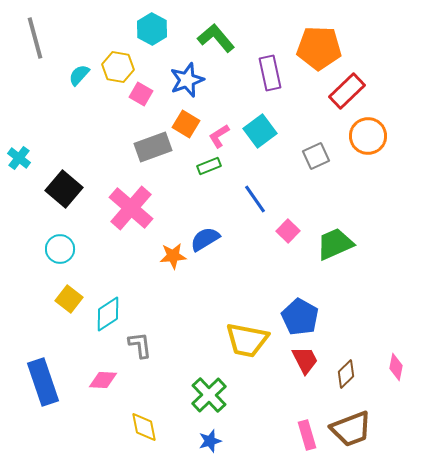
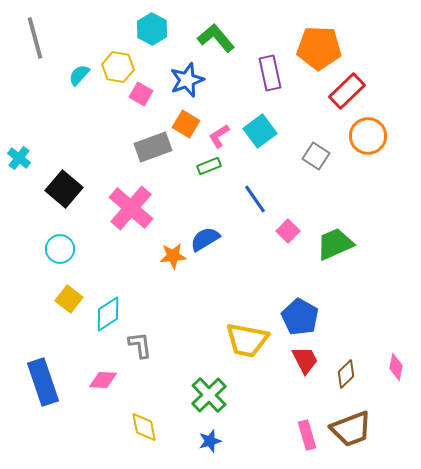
gray square at (316, 156): rotated 32 degrees counterclockwise
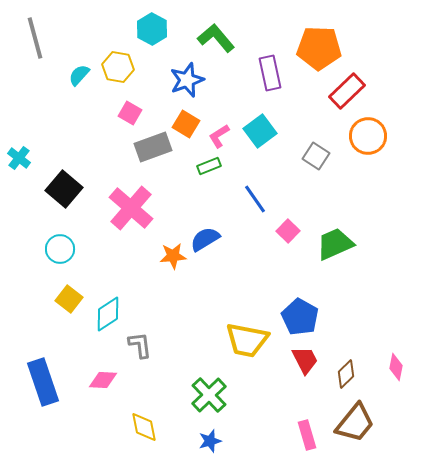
pink square at (141, 94): moved 11 px left, 19 px down
brown trapezoid at (351, 429): moved 4 px right, 6 px up; rotated 30 degrees counterclockwise
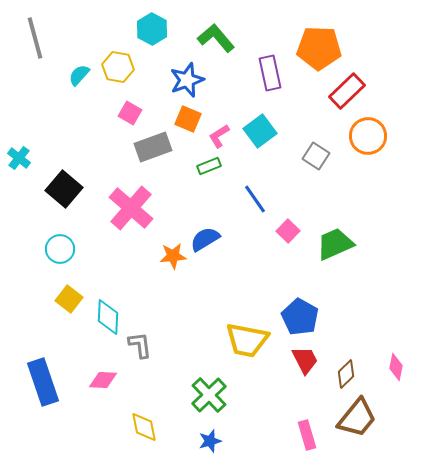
orange square at (186, 124): moved 2 px right, 5 px up; rotated 8 degrees counterclockwise
cyan diamond at (108, 314): moved 3 px down; rotated 54 degrees counterclockwise
brown trapezoid at (355, 423): moved 2 px right, 5 px up
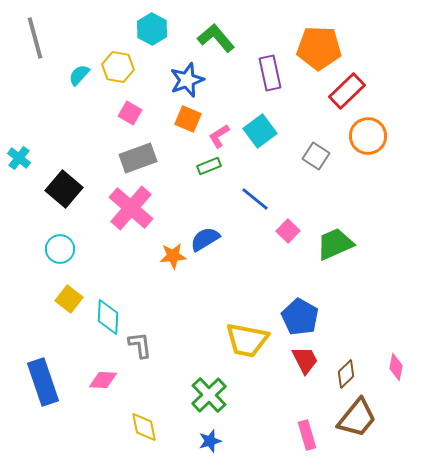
gray rectangle at (153, 147): moved 15 px left, 11 px down
blue line at (255, 199): rotated 16 degrees counterclockwise
